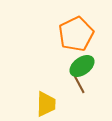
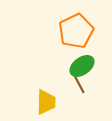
orange pentagon: moved 3 px up
yellow trapezoid: moved 2 px up
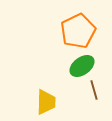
orange pentagon: moved 2 px right
brown line: moved 15 px right, 6 px down; rotated 12 degrees clockwise
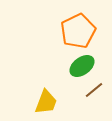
brown line: rotated 66 degrees clockwise
yellow trapezoid: rotated 20 degrees clockwise
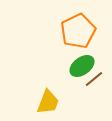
brown line: moved 11 px up
yellow trapezoid: moved 2 px right
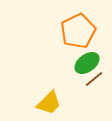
green ellipse: moved 5 px right, 3 px up
yellow trapezoid: moved 1 px right, 1 px down; rotated 24 degrees clockwise
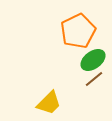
green ellipse: moved 6 px right, 3 px up
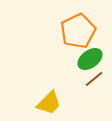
green ellipse: moved 3 px left, 1 px up
